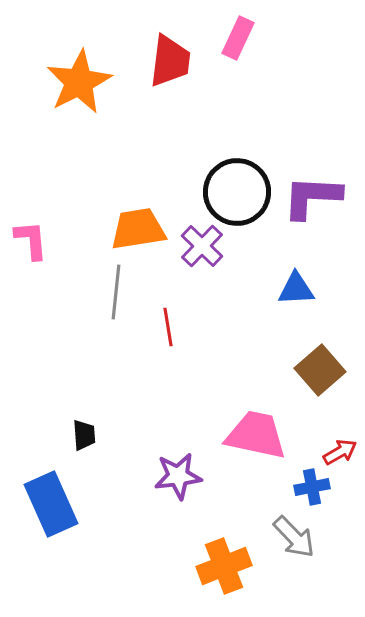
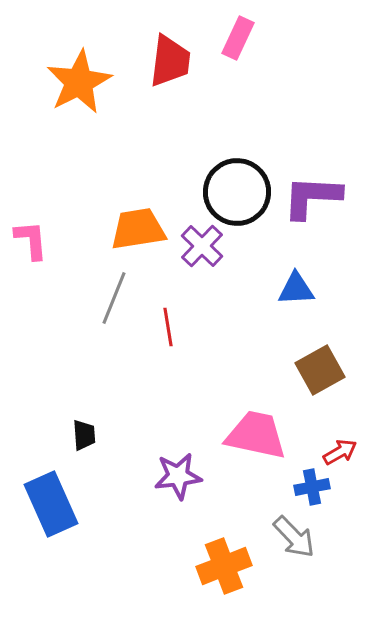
gray line: moved 2 px left, 6 px down; rotated 16 degrees clockwise
brown square: rotated 12 degrees clockwise
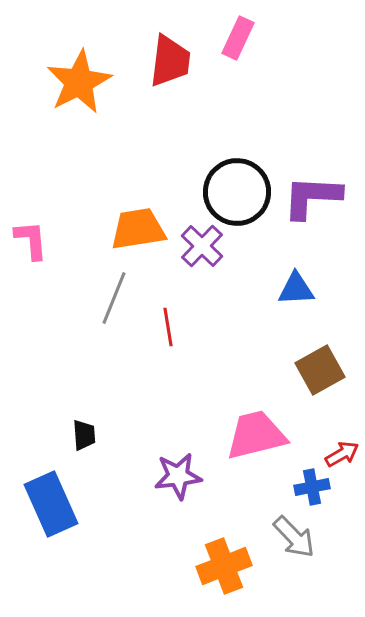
pink trapezoid: rotated 26 degrees counterclockwise
red arrow: moved 2 px right, 2 px down
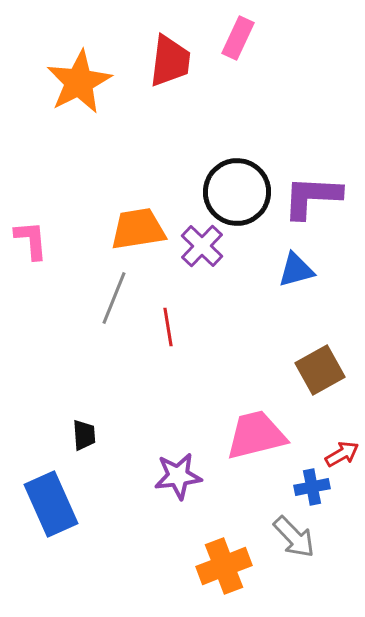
blue triangle: moved 19 px up; rotated 12 degrees counterclockwise
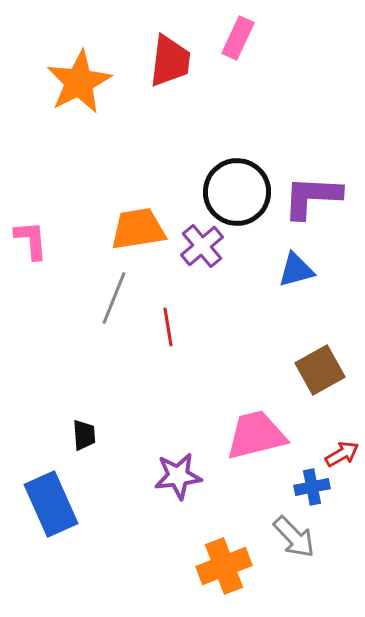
purple cross: rotated 6 degrees clockwise
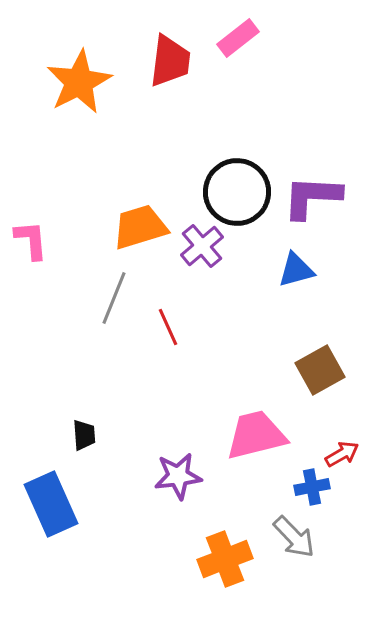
pink rectangle: rotated 27 degrees clockwise
orange trapezoid: moved 2 px right, 2 px up; rotated 8 degrees counterclockwise
red line: rotated 15 degrees counterclockwise
orange cross: moved 1 px right, 7 px up
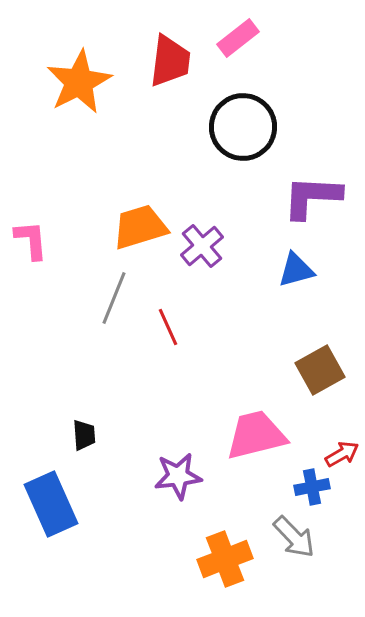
black circle: moved 6 px right, 65 px up
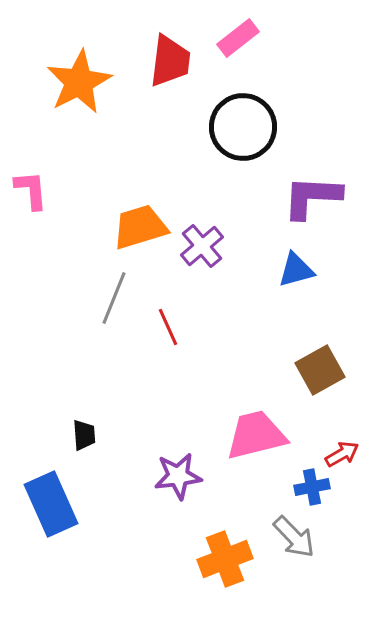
pink L-shape: moved 50 px up
